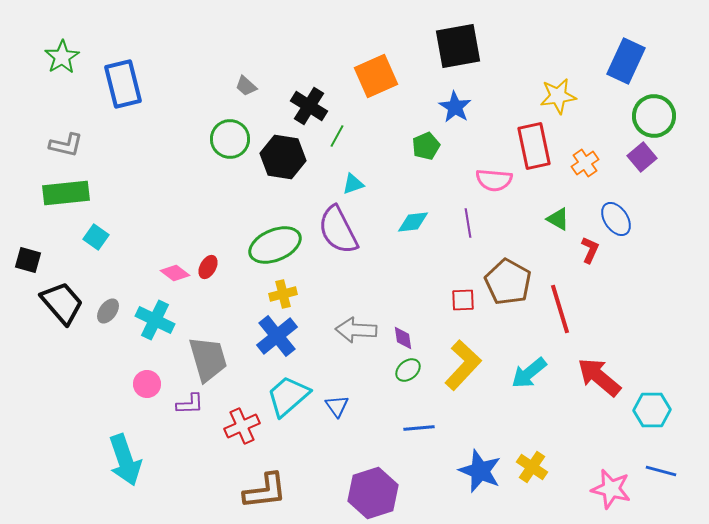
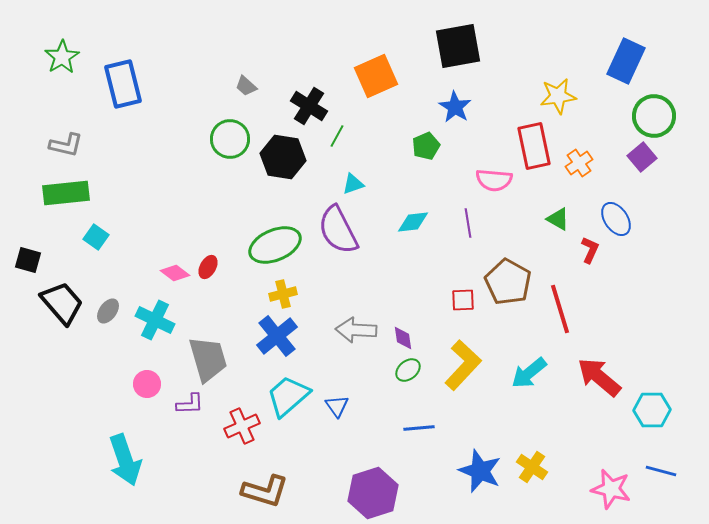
orange cross at (585, 163): moved 6 px left
brown L-shape at (265, 491): rotated 24 degrees clockwise
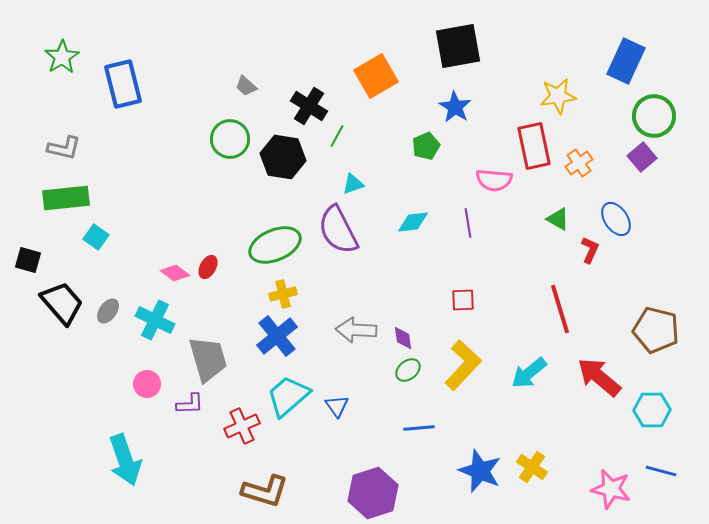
orange square at (376, 76): rotated 6 degrees counterclockwise
gray L-shape at (66, 145): moved 2 px left, 3 px down
green rectangle at (66, 193): moved 5 px down
brown pentagon at (508, 282): moved 148 px right, 48 px down; rotated 15 degrees counterclockwise
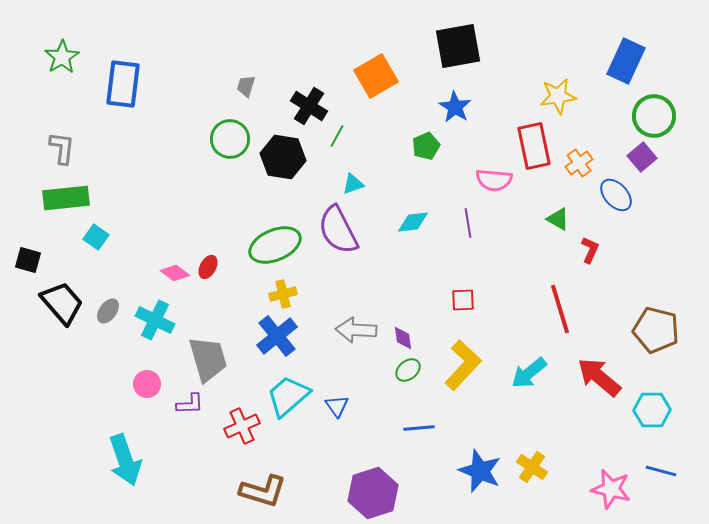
blue rectangle at (123, 84): rotated 21 degrees clockwise
gray trapezoid at (246, 86): rotated 65 degrees clockwise
gray L-shape at (64, 148): moved 2 px left; rotated 96 degrees counterclockwise
blue ellipse at (616, 219): moved 24 px up; rotated 8 degrees counterclockwise
brown L-shape at (265, 491): moved 2 px left
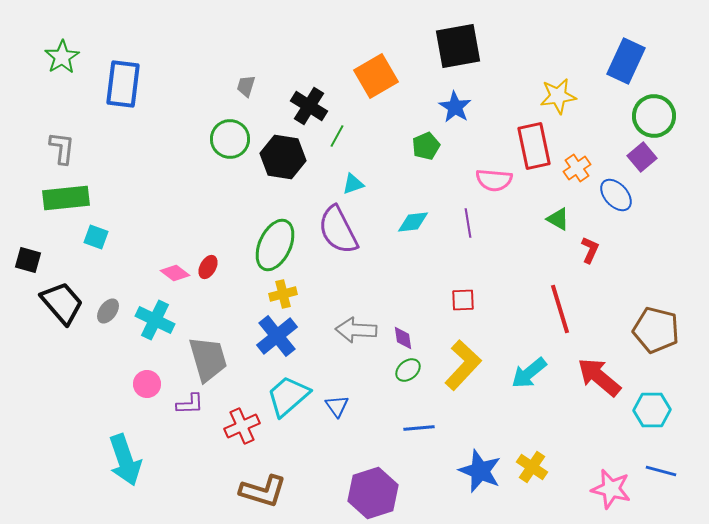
orange cross at (579, 163): moved 2 px left, 5 px down
cyan square at (96, 237): rotated 15 degrees counterclockwise
green ellipse at (275, 245): rotated 42 degrees counterclockwise
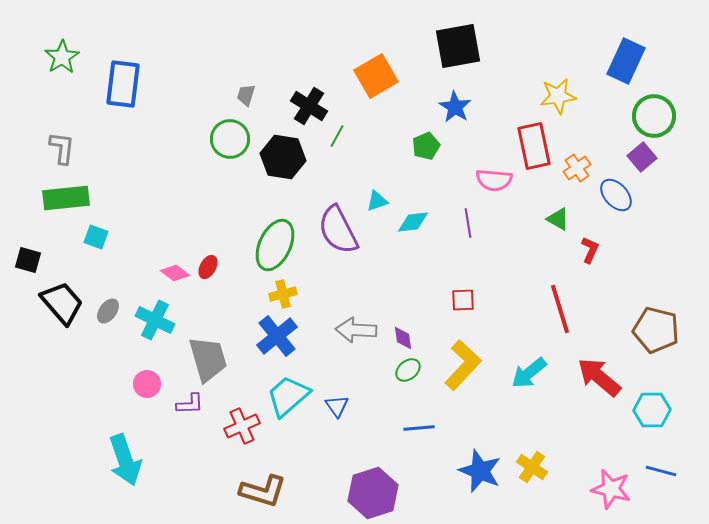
gray trapezoid at (246, 86): moved 9 px down
cyan triangle at (353, 184): moved 24 px right, 17 px down
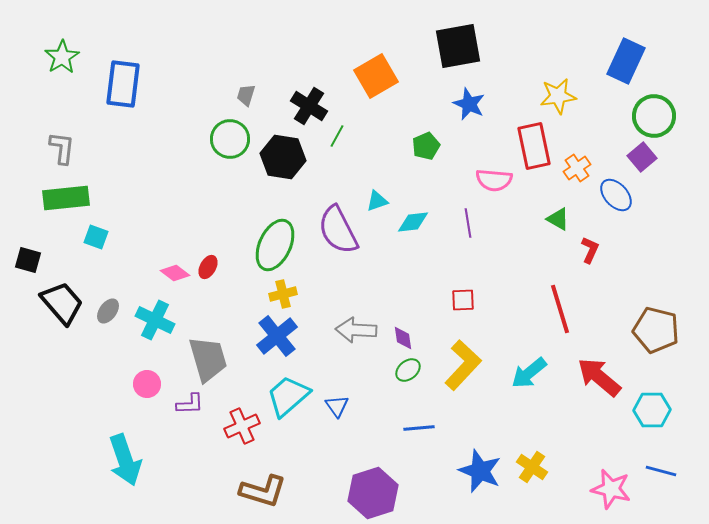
blue star at (455, 107): moved 14 px right, 3 px up; rotated 8 degrees counterclockwise
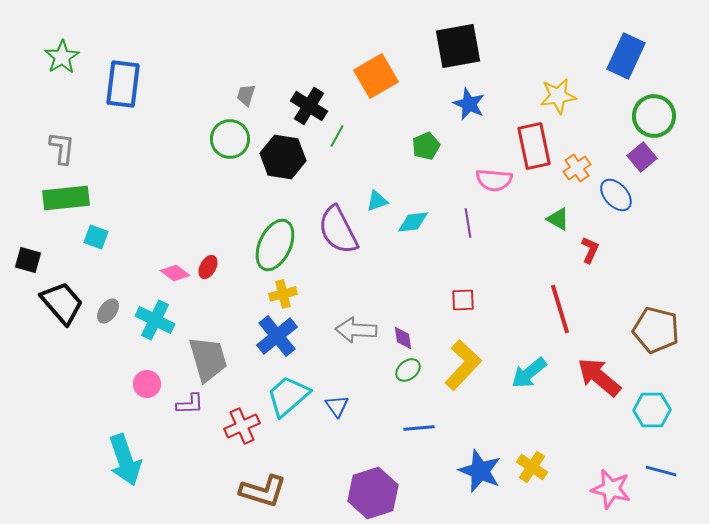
blue rectangle at (626, 61): moved 5 px up
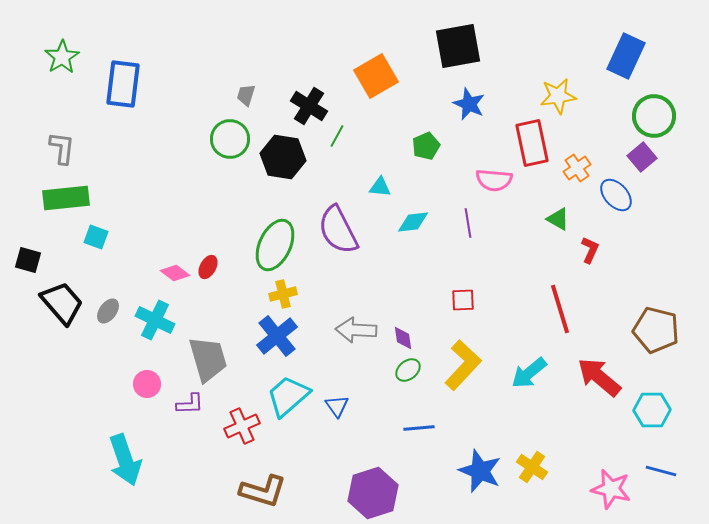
red rectangle at (534, 146): moved 2 px left, 3 px up
cyan triangle at (377, 201): moved 3 px right, 14 px up; rotated 25 degrees clockwise
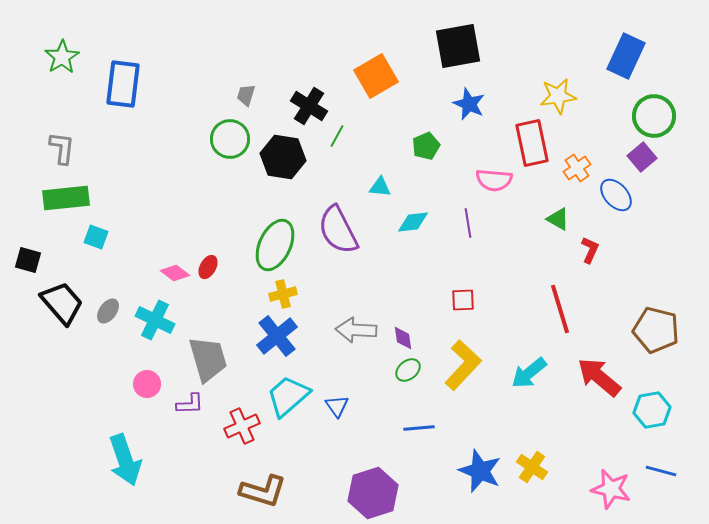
cyan hexagon at (652, 410): rotated 9 degrees counterclockwise
